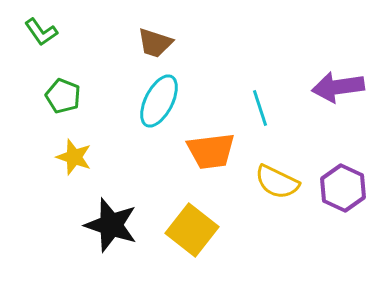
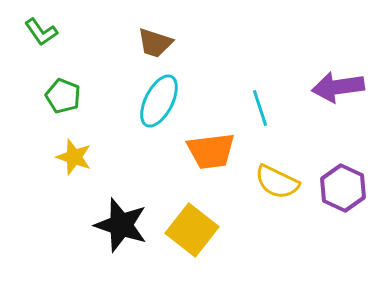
black star: moved 10 px right
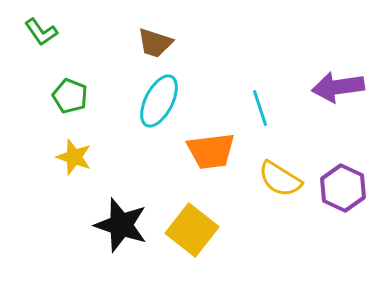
green pentagon: moved 7 px right
yellow semicircle: moved 3 px right, 3 px up; rotated 6 degrees clockwise
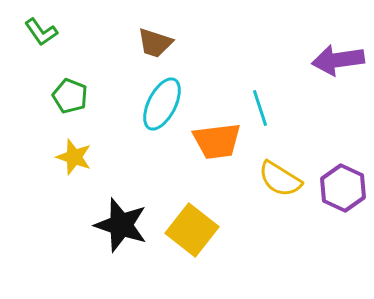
purple arrow: moved 27 px up
cyan ellipse: moved 3 px right, 3 px down
orange trapezoid: moved 6 px right, 10 px up
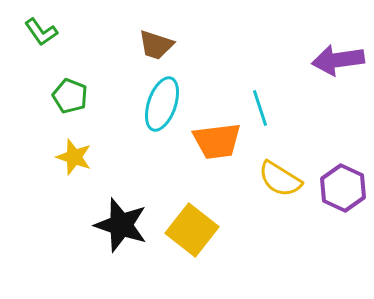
brown trapezoid: moved 1 px right, 2 px down
cyan ellipse: rotated 8 degrees counterclockwise
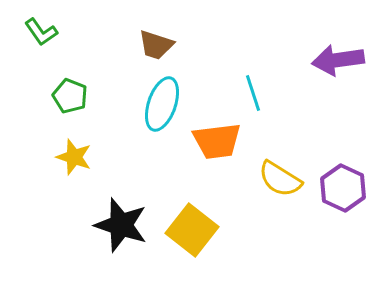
cyan line: moved 7 px left, 15 px up
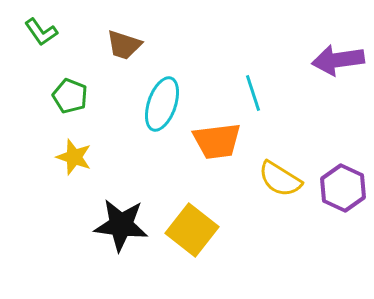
brown trapezoid: moved 32 px left
black star: rotated 12 degrees counterclockwise
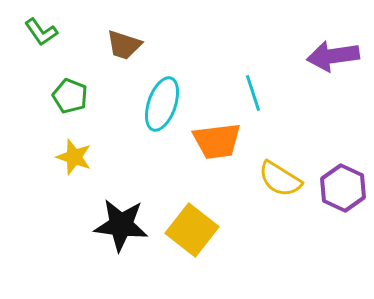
purple arrow: moved 5 px left, 4 px up
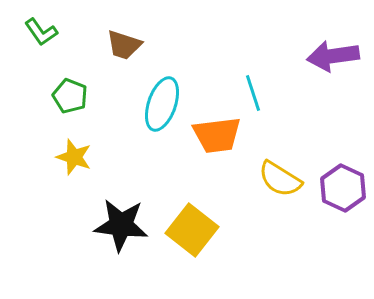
orange trapezoid: moved 6 px up
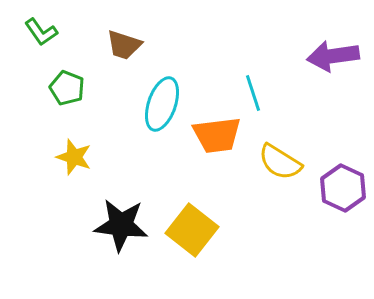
green pentagon: moved 3 px left, 8 px up
yellow semicircle: moved 17 px up
